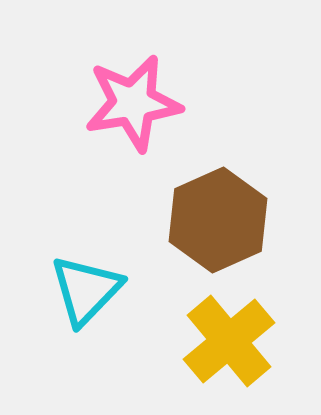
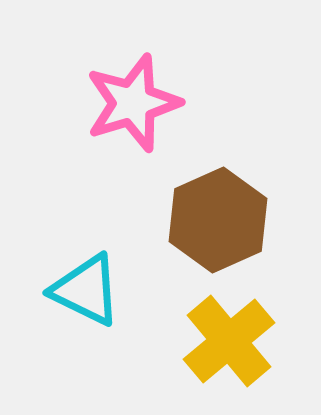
pink star: rotated 8 degrees counterclockwise
cyan triangle: rotated 48 degrees counterclockwise
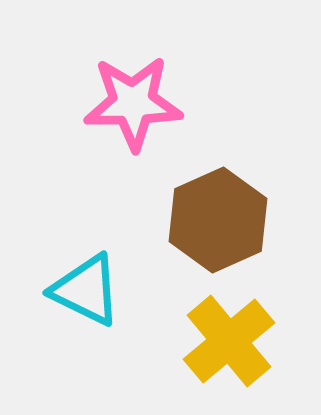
pink star: rotated 16 degrees clockwise
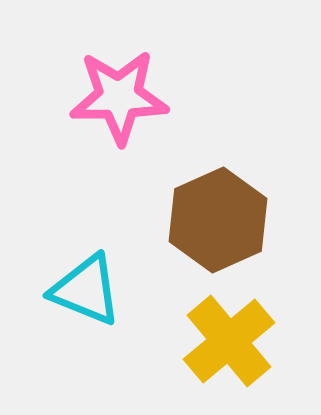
pink star: moved 14 px left, 6 px up
cyan triangle: rotated 4 degrees counterclockwise
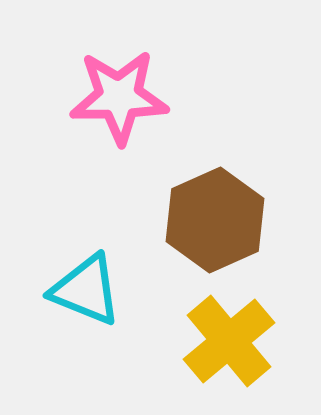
brown hexagon: moved 3 px left
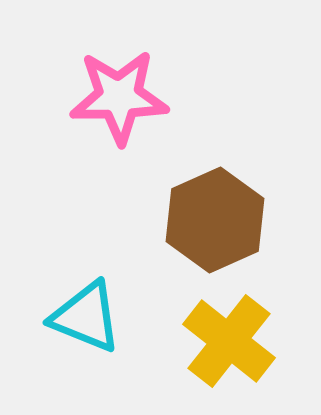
cyan triangle: moved 27 px down
yellow cross: rotated 12 degrees counterclockwise
